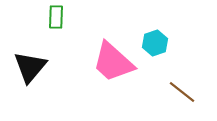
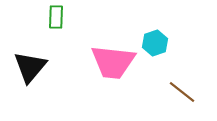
pink trapezoid: rotated 36 degrees counterclockwise
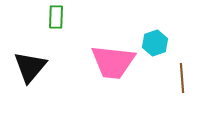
brown line: moved 14 px up; rotated 48 degrees clockwise
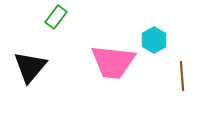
green rectangle: rotated 35 degrees clockwise
cyan hexagon: moved 1 px left, 3 px up; rotated 10 degrees counterclockwise
brown line: moved 2 px up
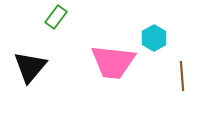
cyan hexagon: moved 2 px up
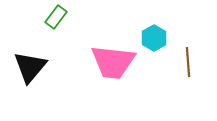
brown line: moved 6 px right, 14 px up
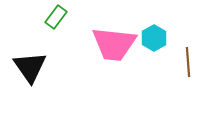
pink trapezoid: moved 1 px right, 18 px up
black triangle: rotated 15 degrees counterclockwise
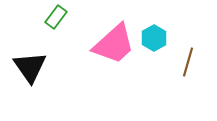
pink trapezoid: rotated 48 degrees counterclockwise
brown line: rotated 20 degrees clockwise
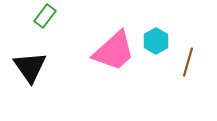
green rectangle: moved 11 px left, 1 px up
cyan hexagon: moved 2 px right, 3 px down
pink trapezoid: moved 7 px down
